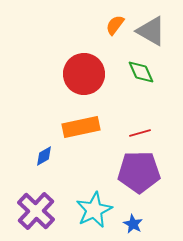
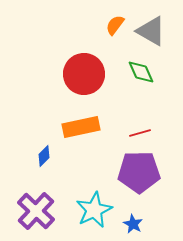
blue diamond: rotated 15 degrees counterclockwise
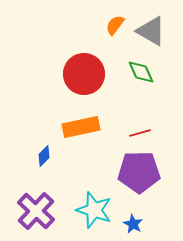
cyan star: rotated 27 degrees counterclockwise
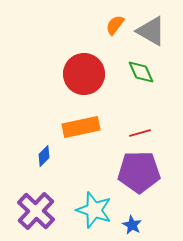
blue star: moved 1 px left, 1 px down
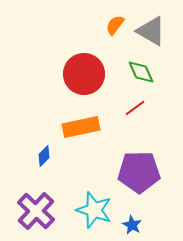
red line: moved 5 px left, 25 px up; rotated 20 degrees counterclockwise
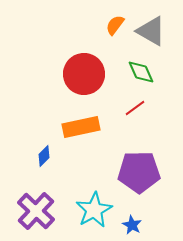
cyan star: rotated 24 degrees clockwise
